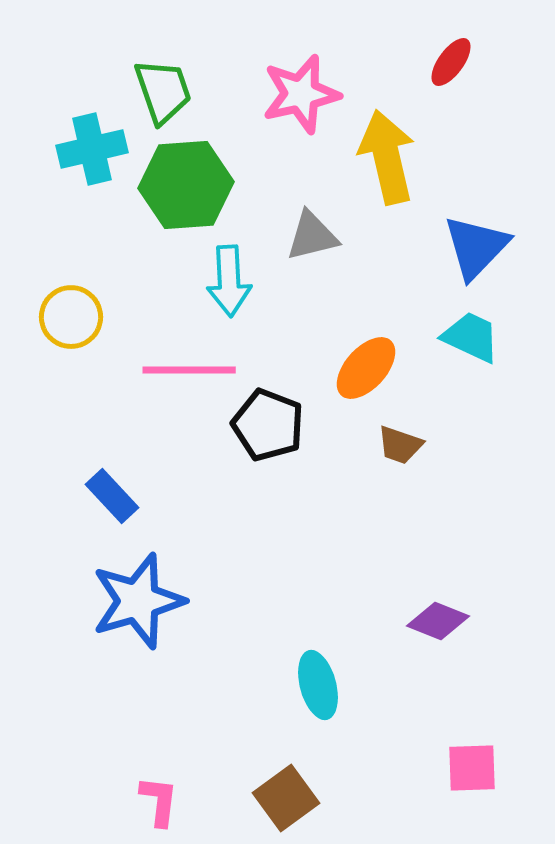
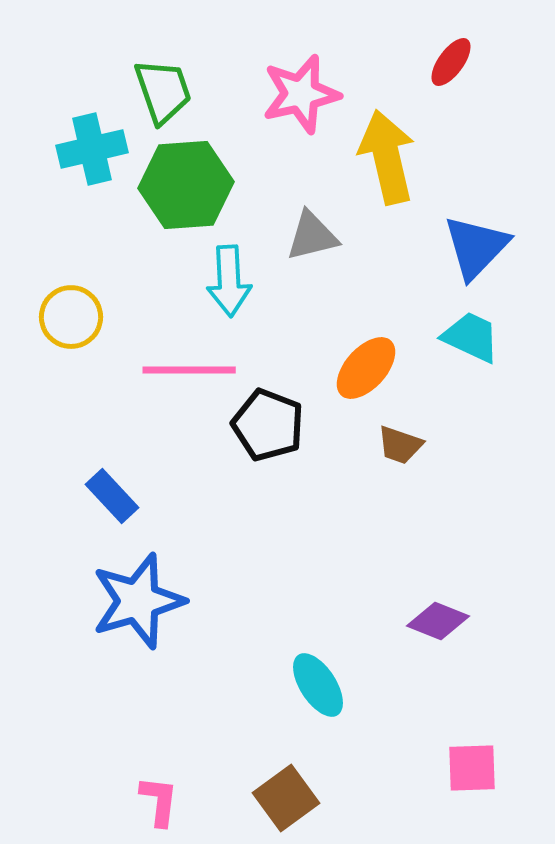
cyan ellipse: rotated 18 degrees counterclockwise
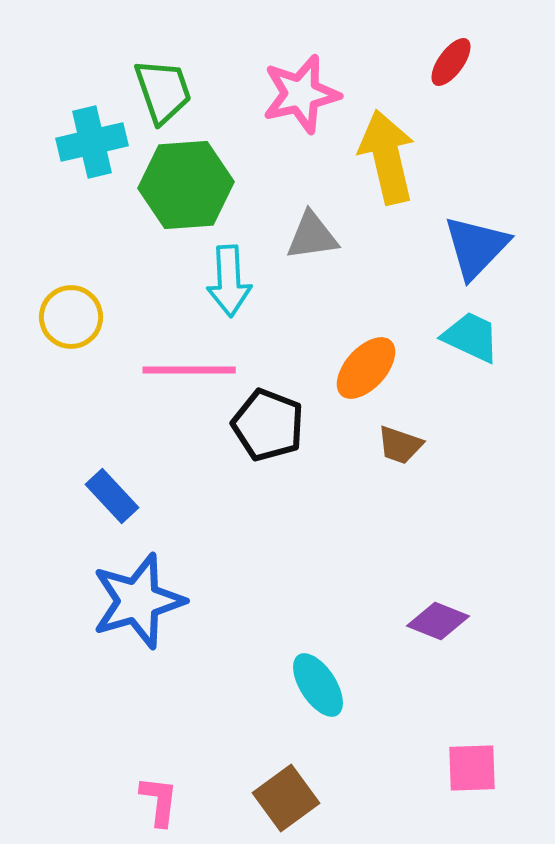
cyan cross: moved 7 px up
gray triangle: rotated 6 degrees clockwise
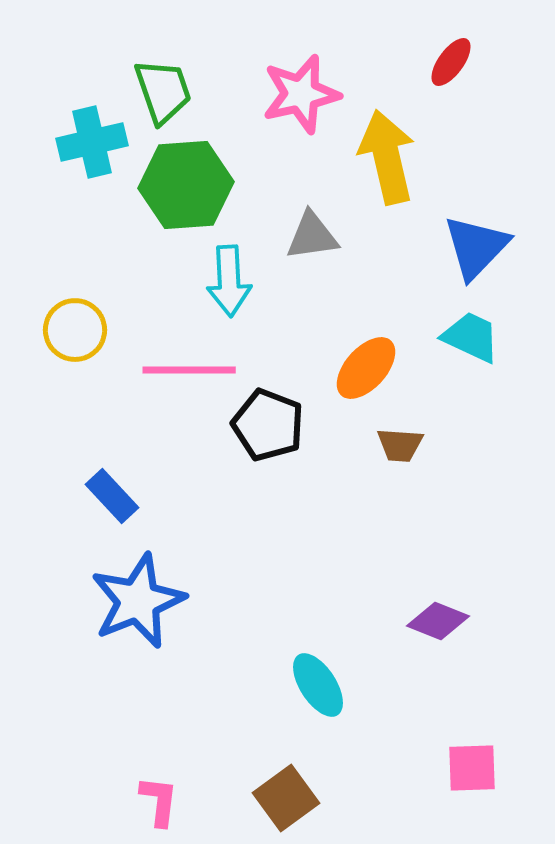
yellow circle: moved 4 px right, 13 px down
brown trapezoid: rotated 15 degrees counterclockwise
blue star: rotated 6 degrees counterclockwise
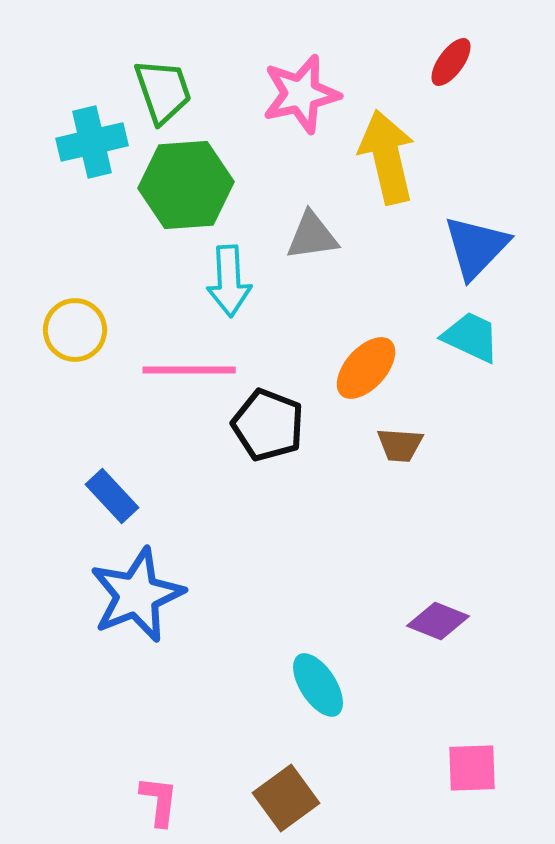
blue star: moved 1 px left, 6 px up
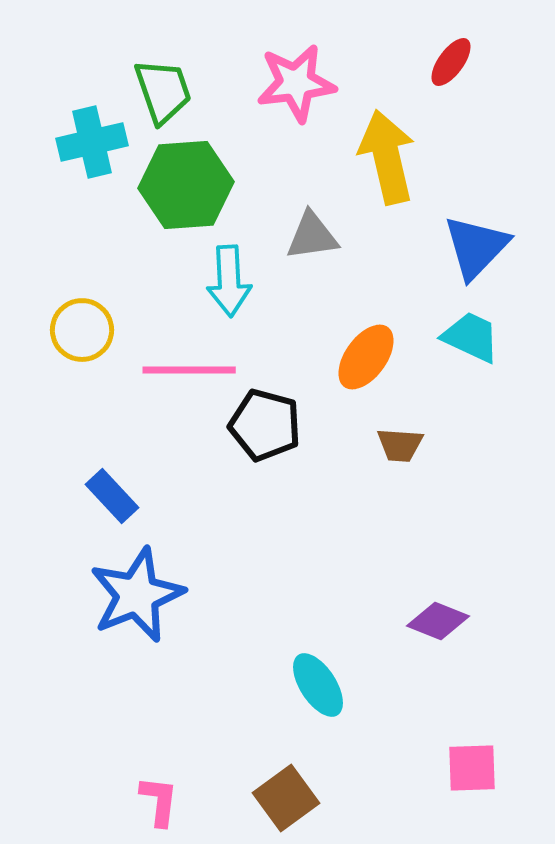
pink star: moved 5 px left, 11 px up; rotated 6 degrees clockwise
yellow circle: moved 7 px right
orange ellipse: moved 11 px up; rotated 6 degrees counterclockwise
black pentagon: moved 3 px left; rotated 6 degrees counterclockwise
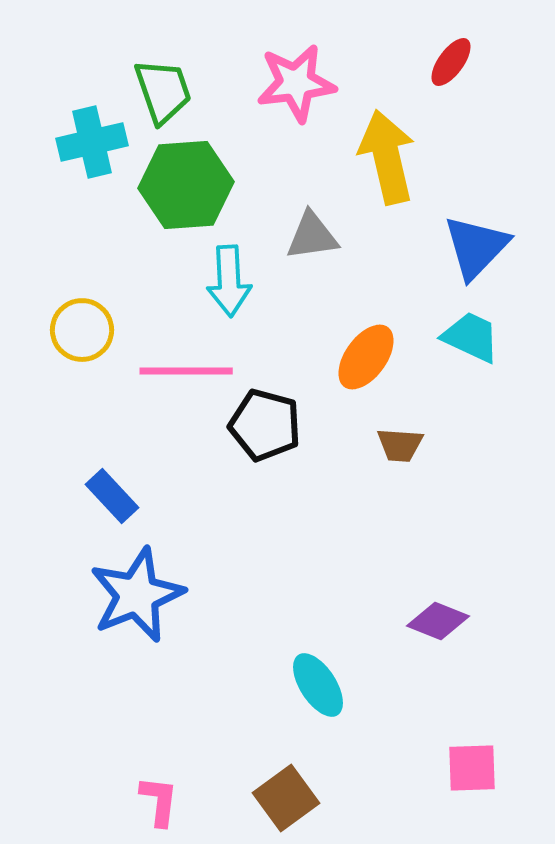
pink line: moved 3 px left, 1 px down
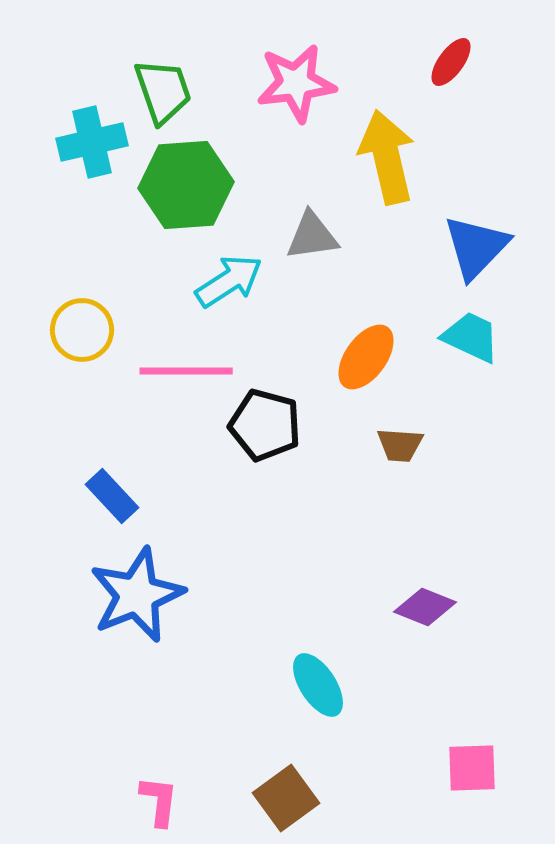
cyan arrow: rotated 120 degrees counterclockwise
purple diamond: moved 13 px left, 14 px up
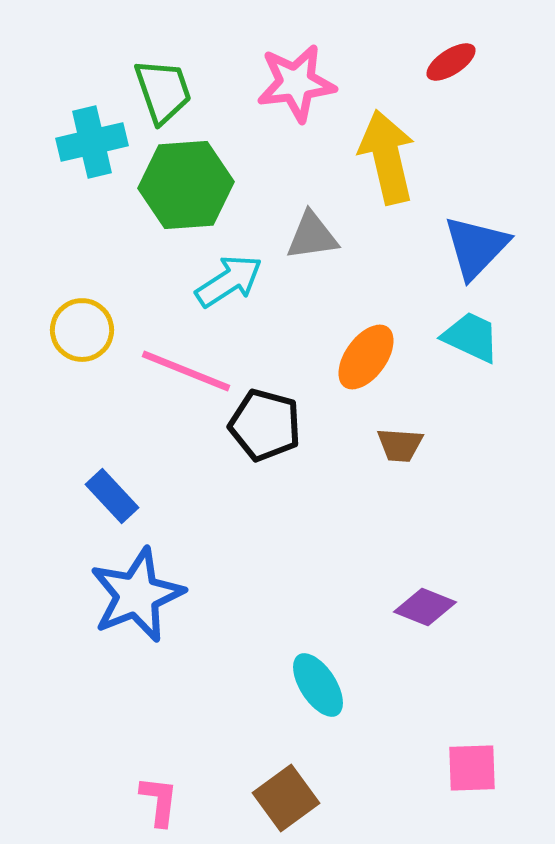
red ellipse: rotated 21 degrees clockwise
pink line: rotated 22 degrees clockwise
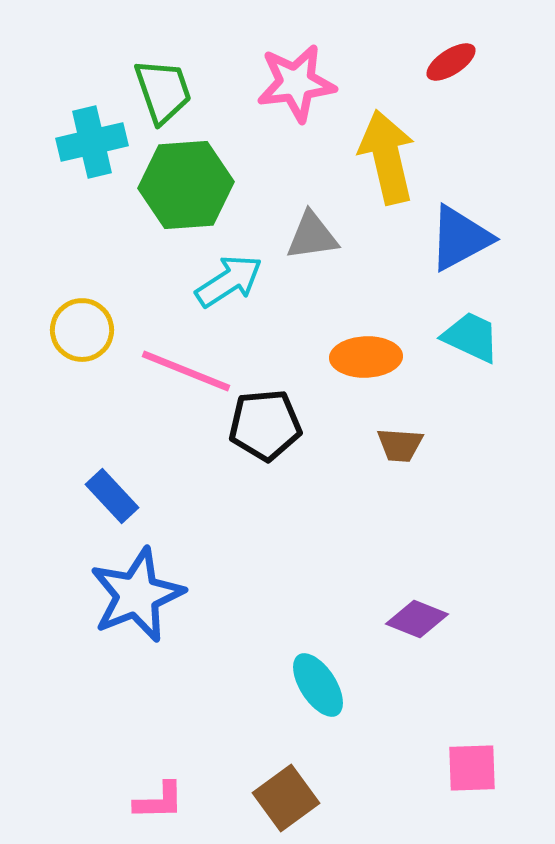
blue triangle: moved 16 px left, 9 px up; rotated 18 degrees clockwise
orange ellipse: rotated 52 degrees clockwise
black pentagon: rotated 20 degrees counterclockwise
purple diamond: moved 8 px left, 12 px down
pink L-shape: rotated 82 degrees clockwise
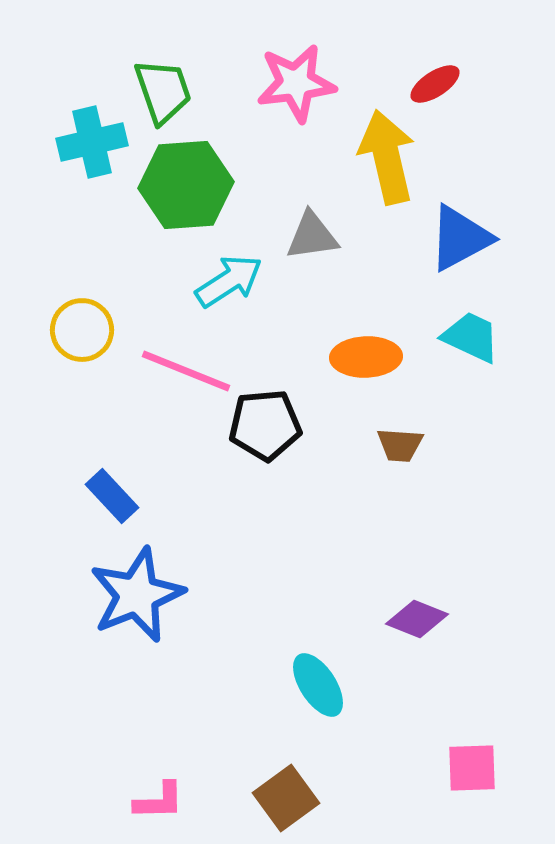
red ellipse: moved 16 px left, 22 px down
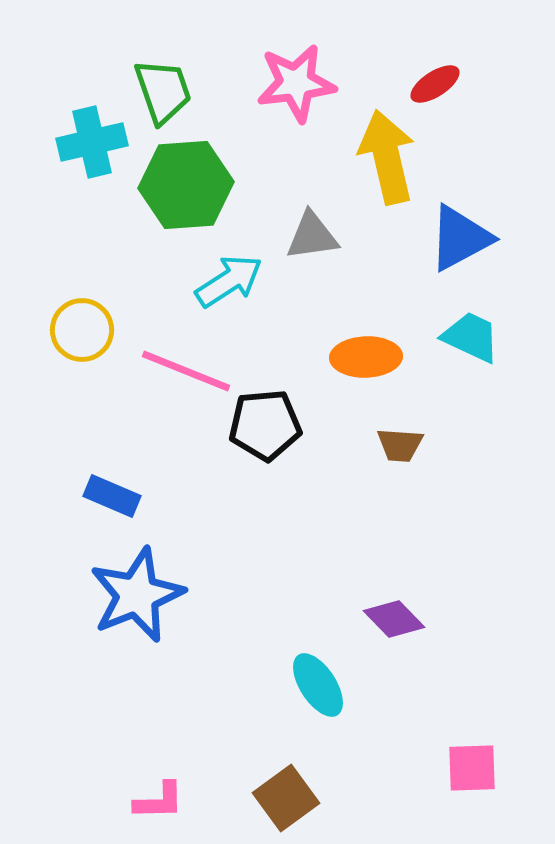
blue rectangle: rotated 24 degrees counterclockwise
purple diamond: moved 23 px left; rotated 24 degrees clockwise
